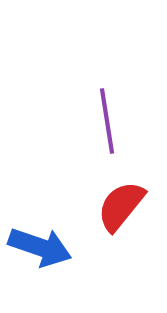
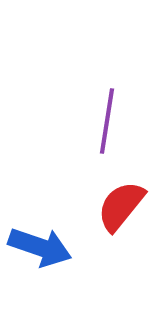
purple line: rotated 18 degrees clockwise
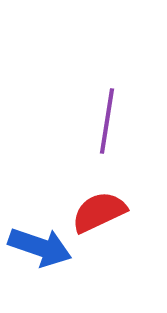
red semicircle: moved 22 px left, 6 px down; rotated 26 degrees clockwise
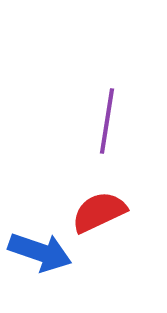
blue arrow: moved 5 px down
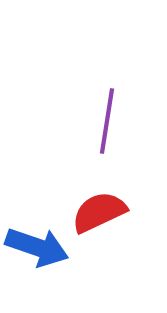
blue arrow: moved 3 px left, 5 px up
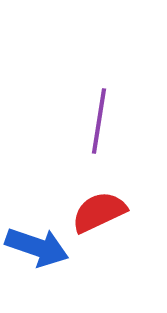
purple line: moved 8 px left
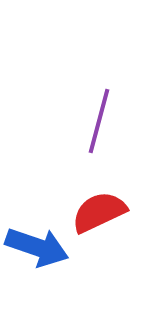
purple line: rotated 6 degrees clockwise
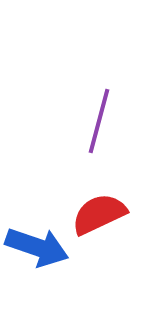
red semicircle: moved 2 px down
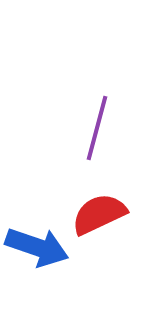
purple line: moved 2 px left, 7 px down
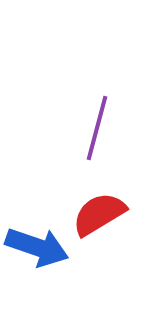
red semicircle: rotated 6 degrees counterclockwise
